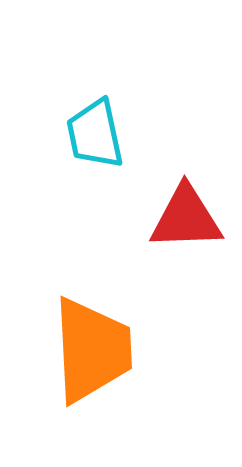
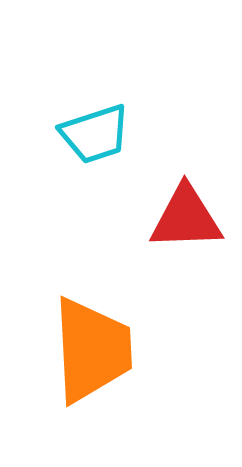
cyan trapezoid: rotated 96 degrees counterclockwise
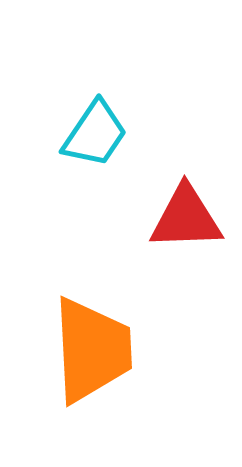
cyan trapezoid: rotated 38 degrees counterclockwise
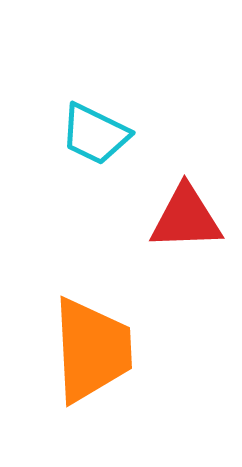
cyan trapezoid: rotated 82 degrees clockwise
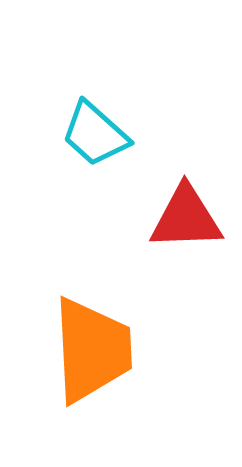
cyan trapezoid: rotated 16 degrees clockwise
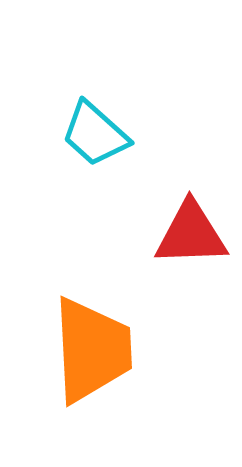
red triangle: moved 5 px right, 16 px down
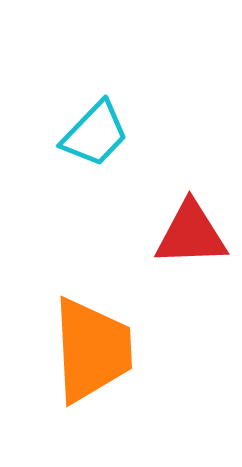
cyan trapezoid: rotated 88 degrees counterclockwise
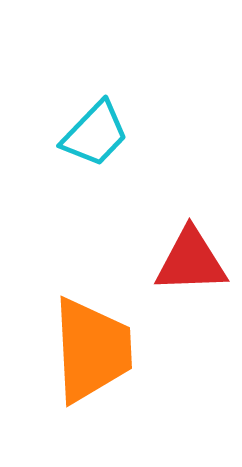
red triangle: moved 27 px down
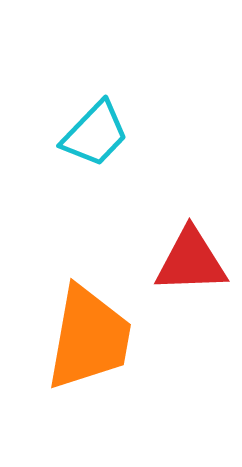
orange trapezoid: moved 3 px left, 12 px up; rotated 13 degrees clockwise
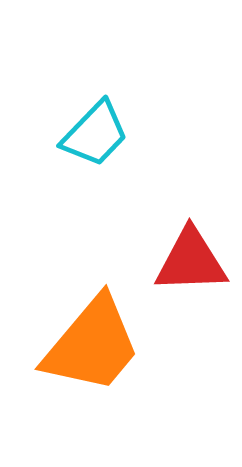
orange trapezoid: moved 3 px right, 7 px down; rotated 30 degrees clockwise
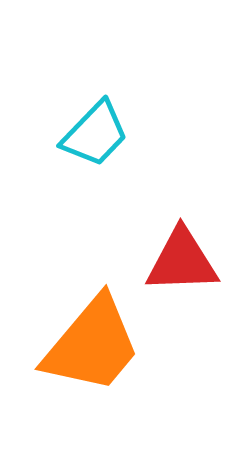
red triangle: moved 9 px left
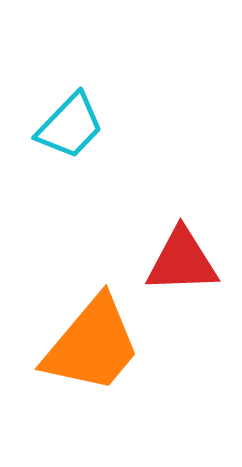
cyan trapezoid: moved 25 px left, 8 px up
